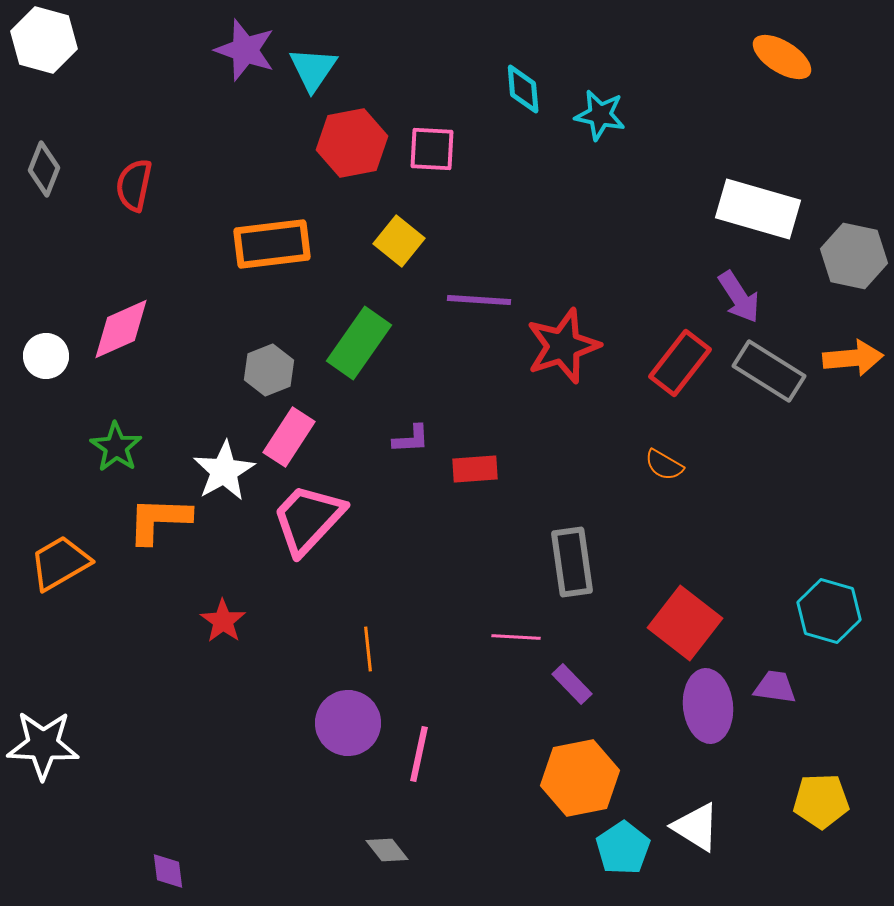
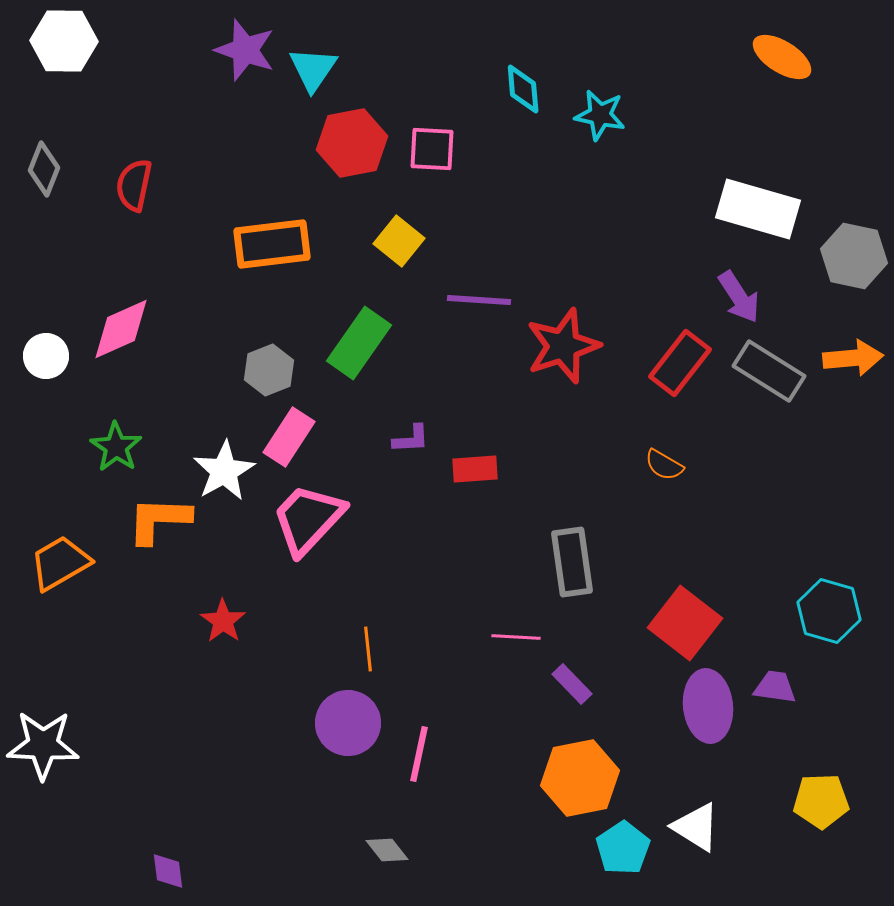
white hexagon at (44, 40): moved 20 px right, 1 px down; rotated 14 degrees counterclockwise
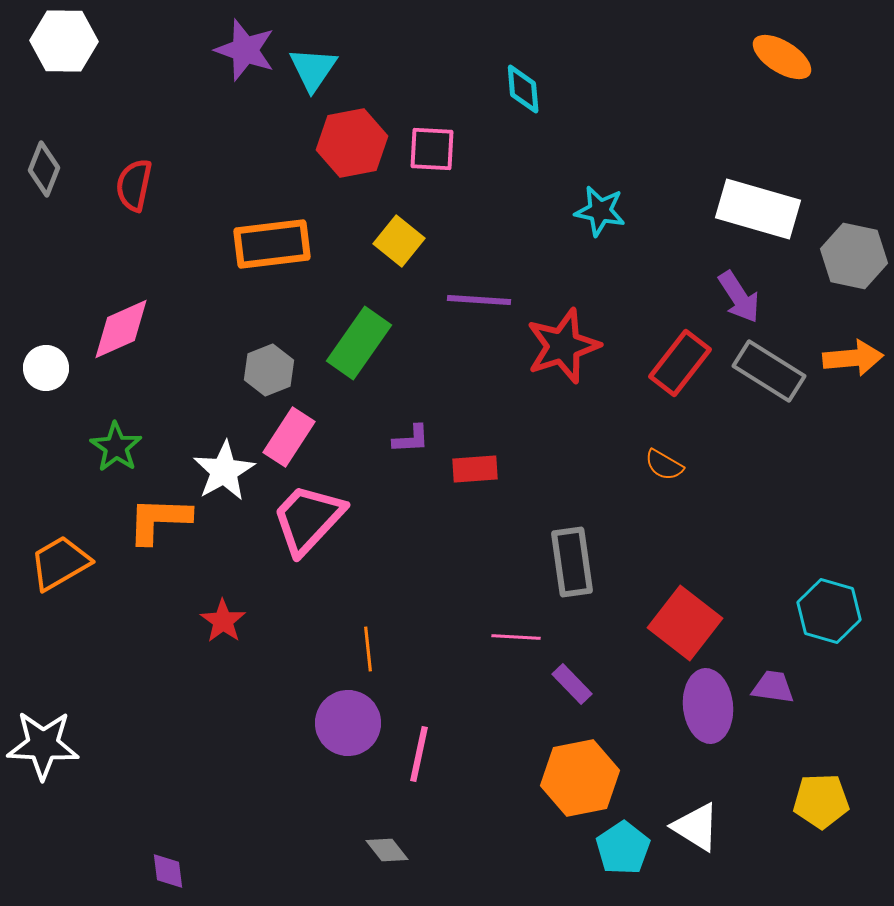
cyan star at (600, 115): moved 96 px down
white circle at (46, 356): moved 12 px down
purple trapezoid at (775, 687): moved 2 px left
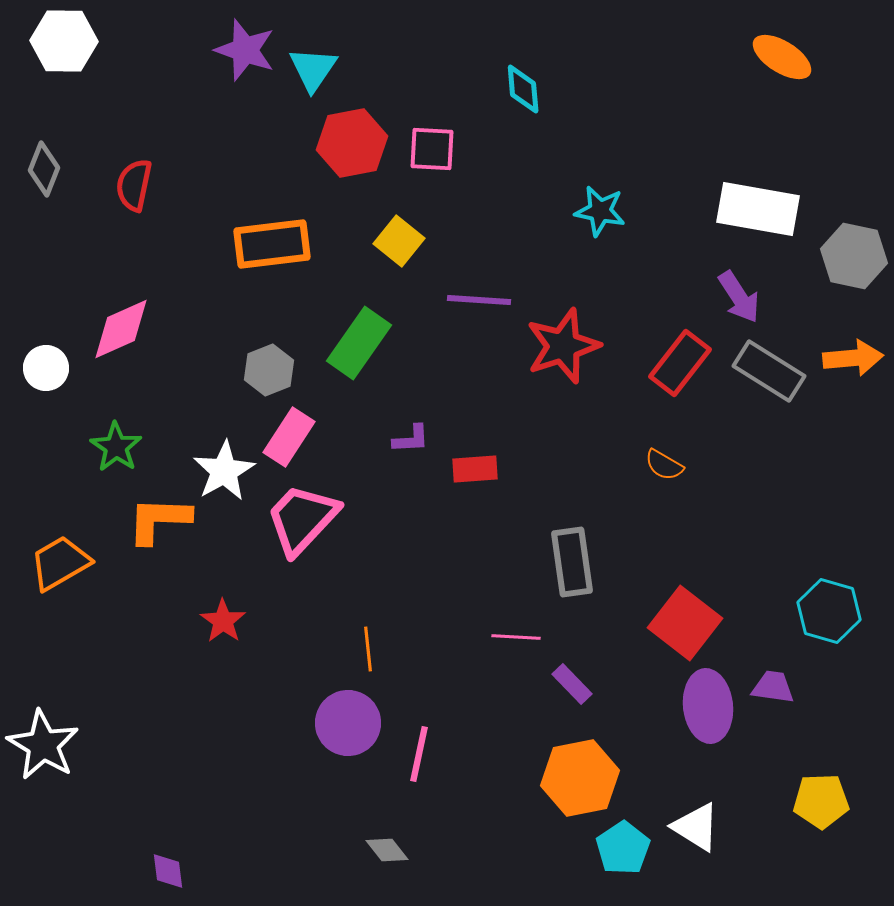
white rectangle at (758, 209): rotated 6 degrees counterclockwise
pink trapezoid at (308, 519): moved 6 px left
white star at (43, 745): rotated 28 degrees clockwise
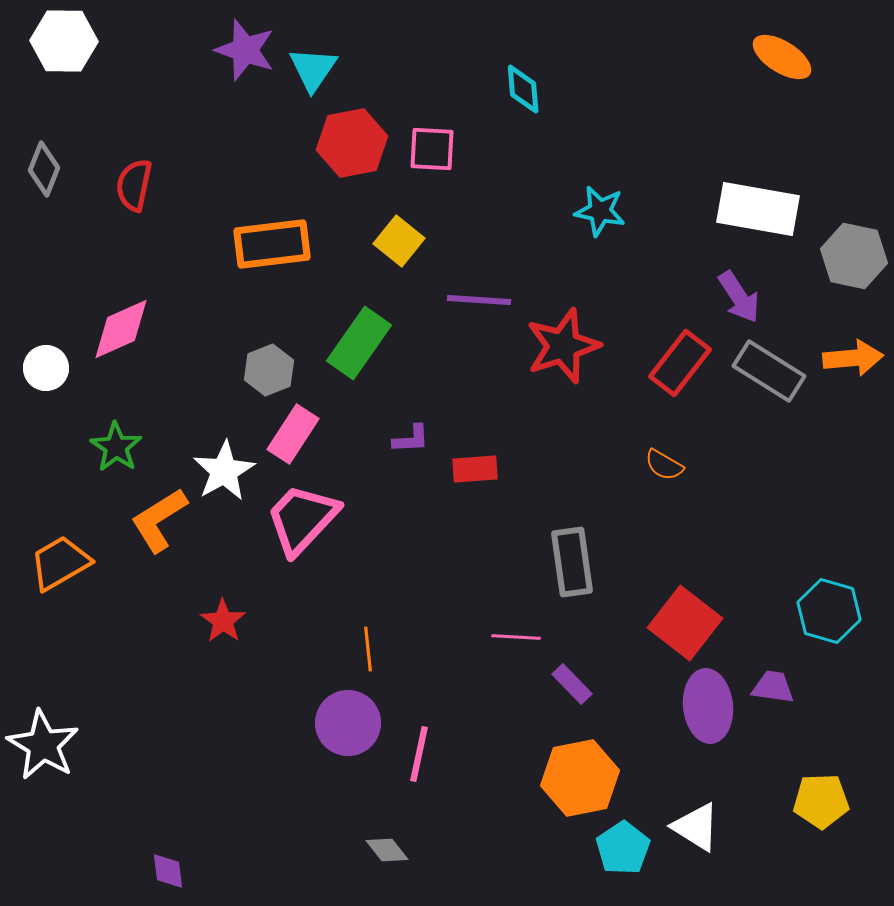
pink rectangle at (289, 437): moved 4 px right, 3 px up
orange L-shape at (159, 520): rotated 34 degrees counterclockwise
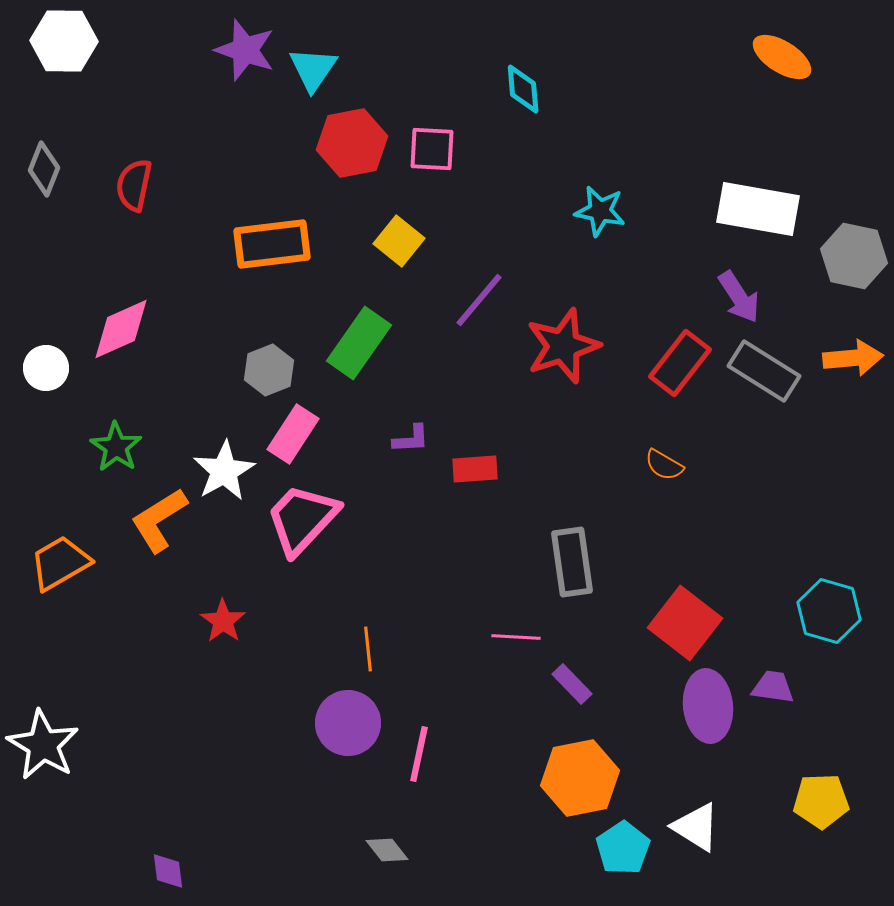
purple line at (479, 300): rotated 54 degrees counterclockwise
gray rectangle at (769, 371): moved 5 px left
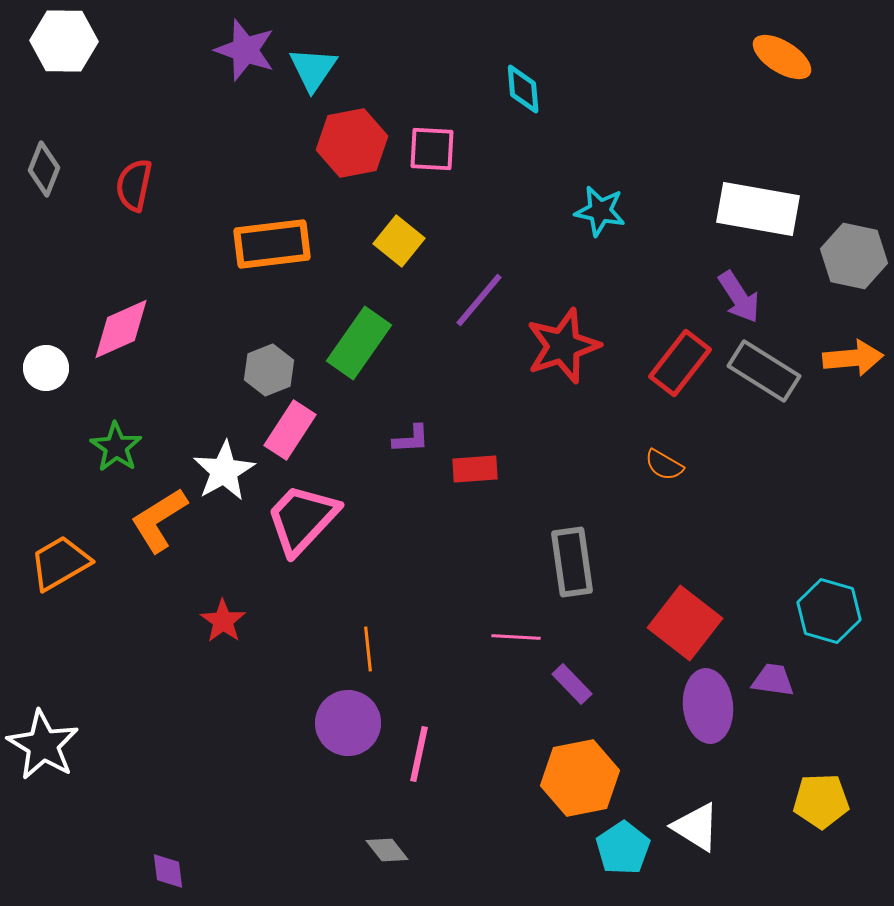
pink rectangle at (293, 434): moved 3 px left, 4 px up
purple trapezoid at (773, 687): moved 7 px up
